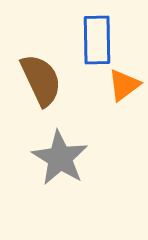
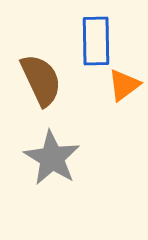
blue rectangle: moved 1 px left, 1 px down
gray star: moved 8 px left
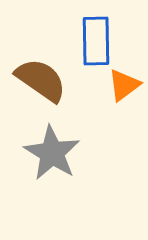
brown semicircle: rotated 30 degrees counterclockwise
gray star: moved 5 px up
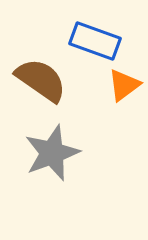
blue rectangle: moved 1 px left; rotated 69 degrees counterclockwise
gray star: rotated 20 degrees clockwise
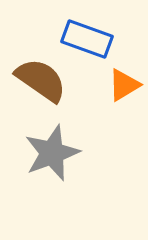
blue rectangle: moved 8 px left, 2 px up
orange triangle: rotated 6 degrees clockwise
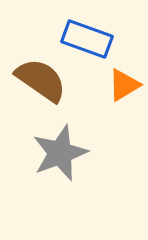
gray star: moved 8 px right
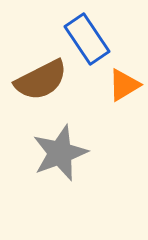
blue rectangle: rotated 36 degrees clockwise
brown semicircle: rotated 118 degrees clockwise
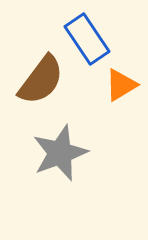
brown semicircle: rotated 26 degrees counterclockwise
orange triangle: moved 3 px left
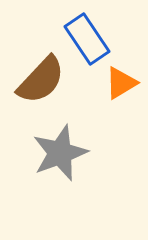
brown semicircle: rotated 6 degrees clockwise
orange triangle: moved 2 px up
